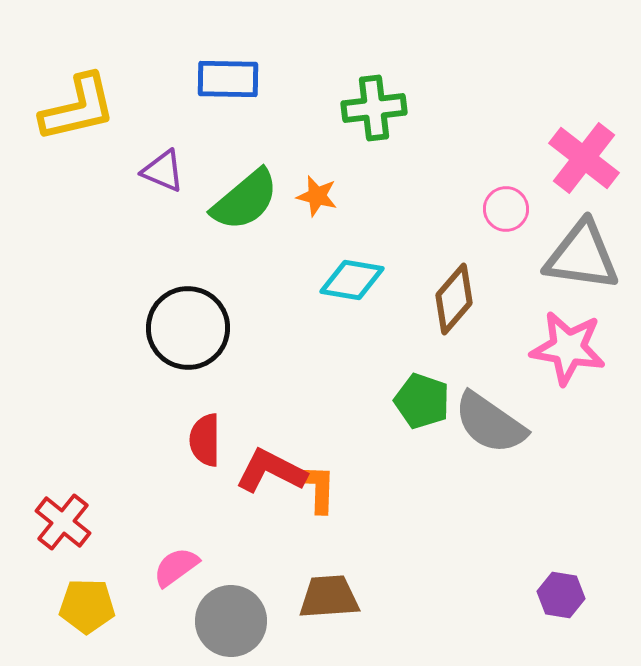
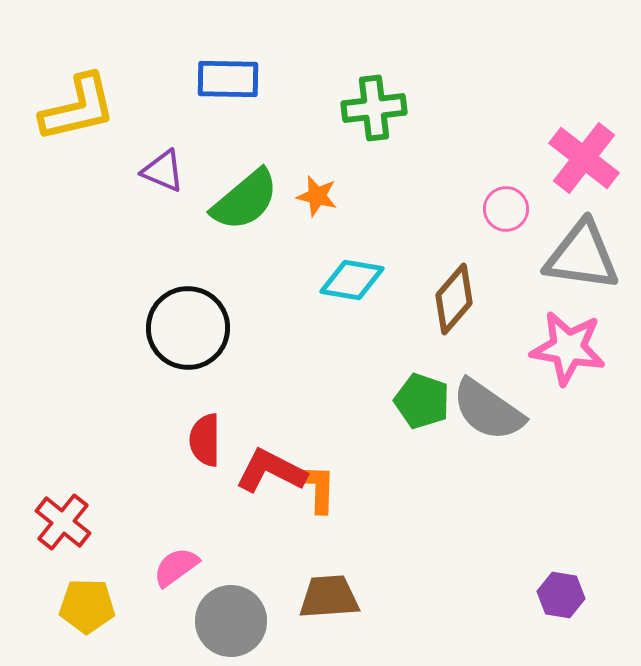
gray semicircle: moved 2 px left, 13 px up
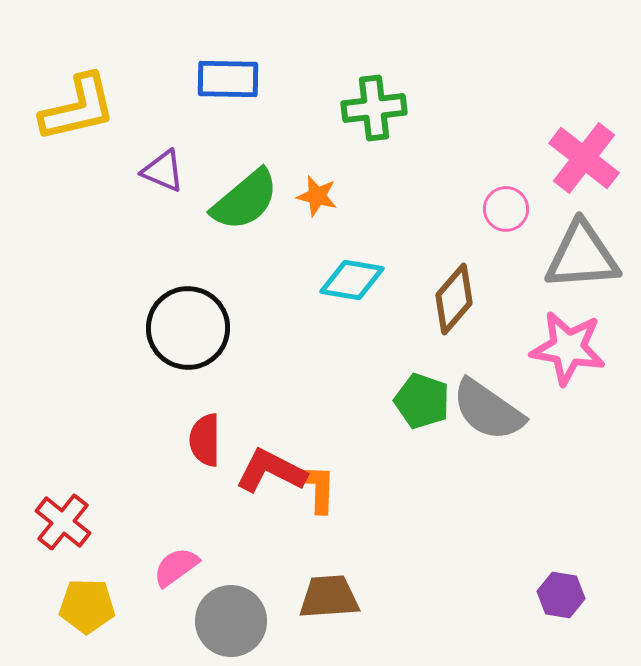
gray triangle: rotated 12 degrees counterclockwise
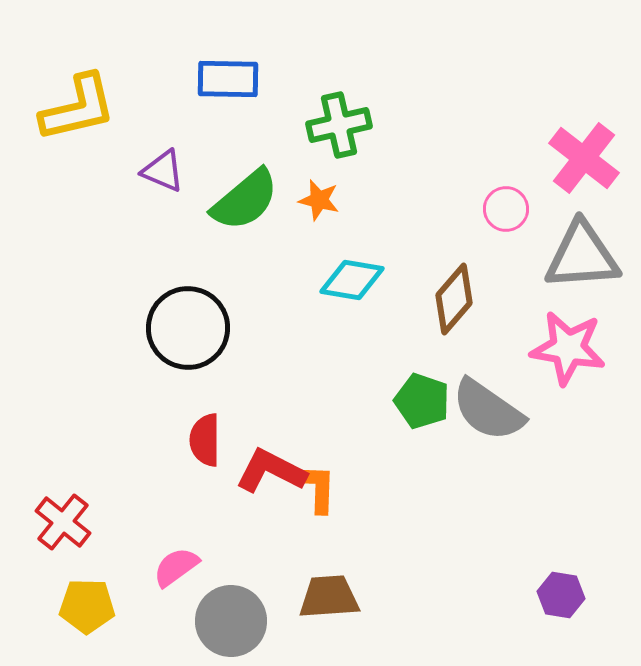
green cross: moved 35 px left, 17 px down; rotated 6 degrees counterclockwise
orange star: moved 2 px right, 4 px down
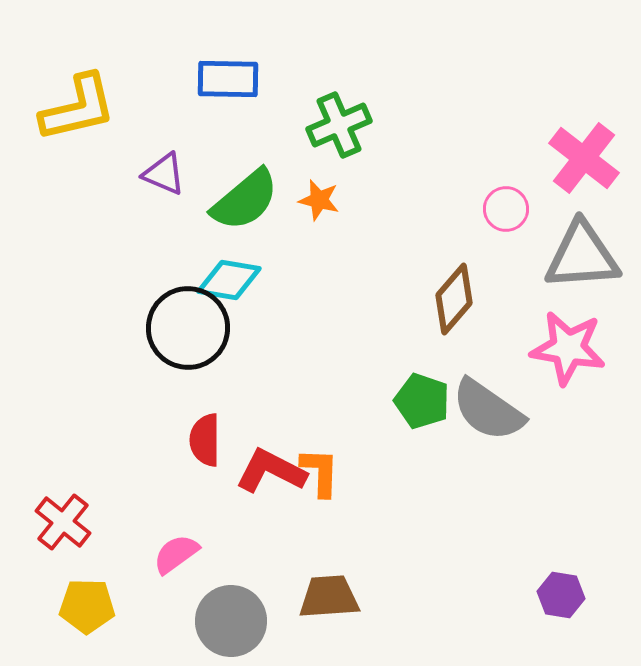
green cross: rotated 10 degrees counterclockwise
purple triangle: moved 1 px right, 3 px down
cyan diamond: moved 123 px left
orange L-shape: moved 3 px right, 16 px up
pink semicircle: moved 13 px up
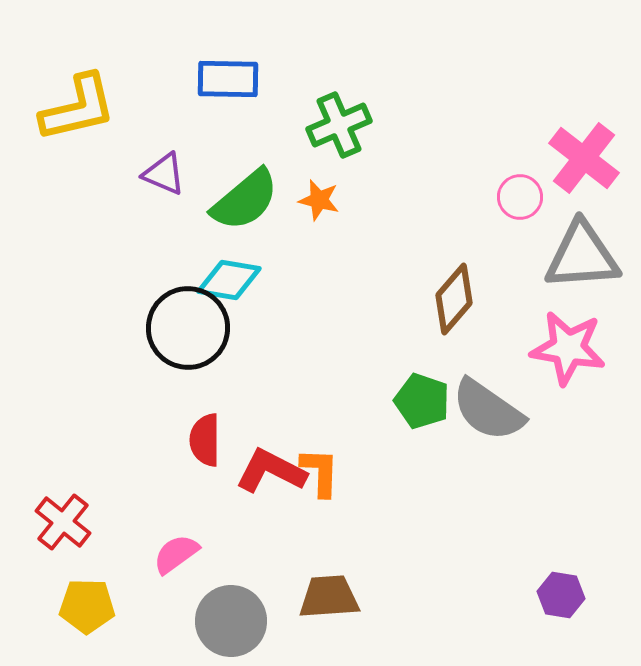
pink circle: moved 14 px right, 12 px up
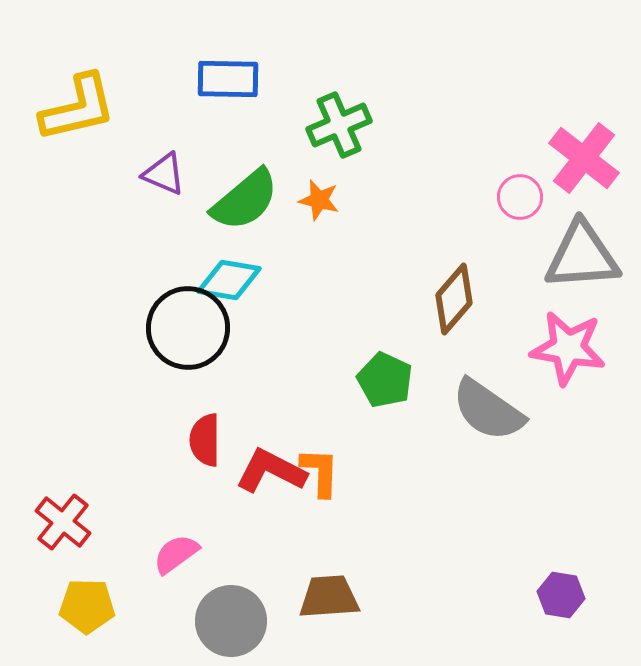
green pentagon: moved 37 px left, 21 px up; rotated 6 degrees clockwise
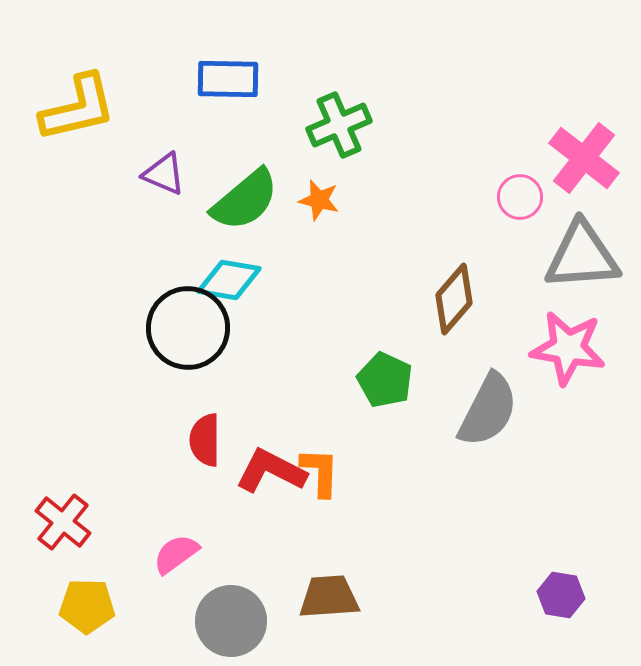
gray semicircle: rotated 98 degrees counterclockwise
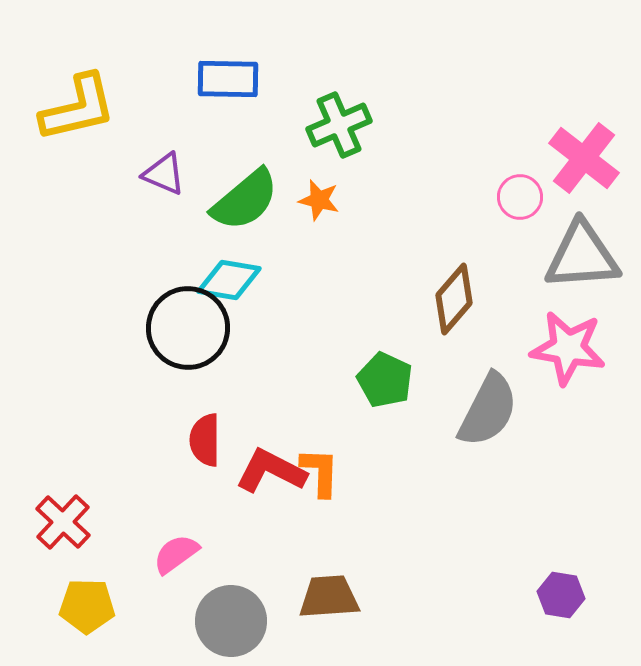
red cross: rotated 4 degrees clockwise
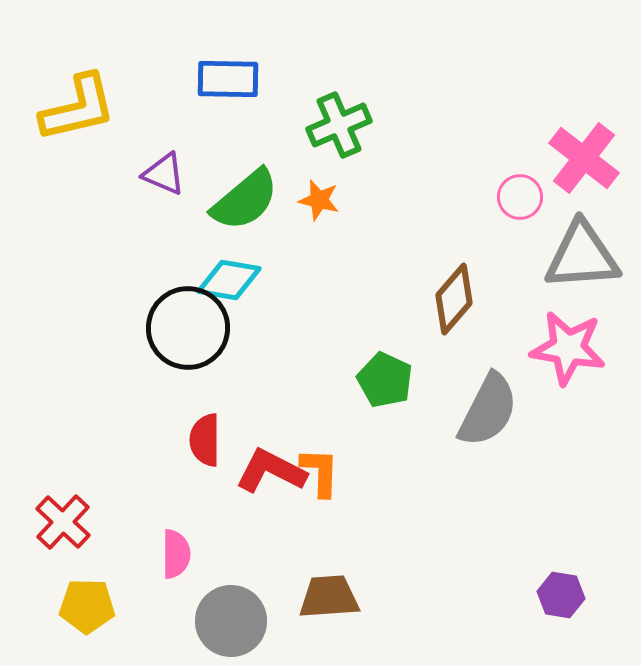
pink semicircle: rotated 126 degrees clockwise
